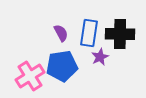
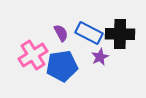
blue rectangle: rotated 72 degrees counterclockwise
pink cross: moved 3 px right, 21 px up
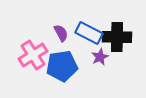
black cross: moved 3 px left, 3 px down
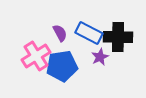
purple semicircle: moved 1 px left
black cross: moved 1 px right
pink cross: moved 3 px right, 1 px down
